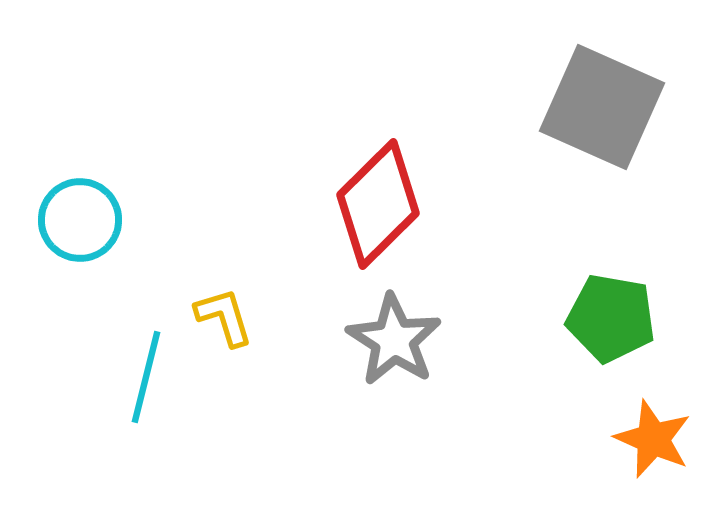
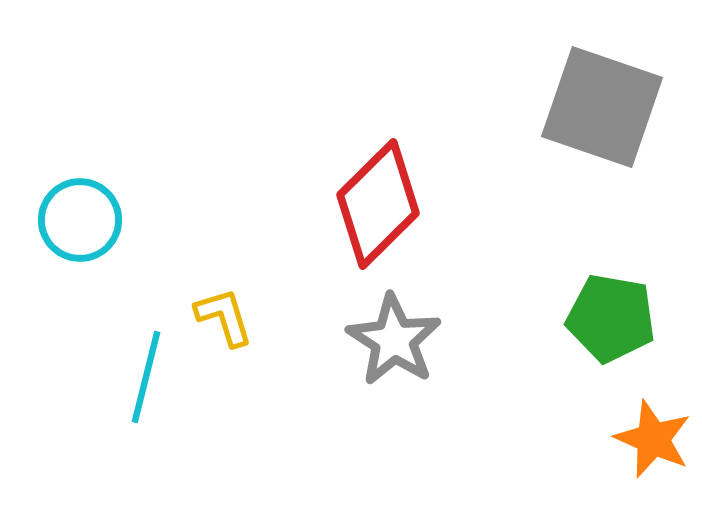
gray square: rotated 5 degrees counterclockwise
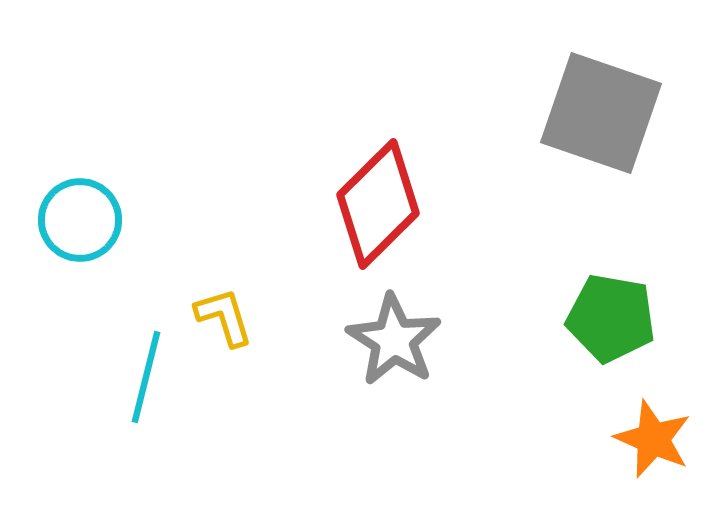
gray square: moved 1 px left, 6 px down
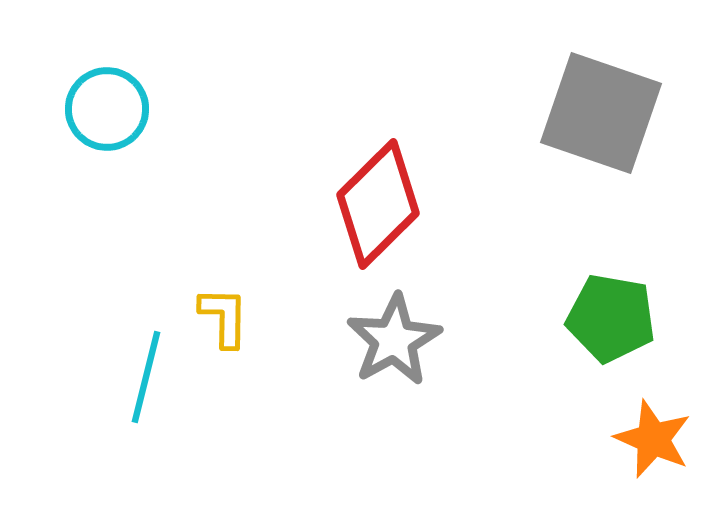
cyan circle: moved 27 px right, 111 px up
yellow L-shape: rotated 18 degrees clockwise
gray star: rotated 10 degrees clockwise
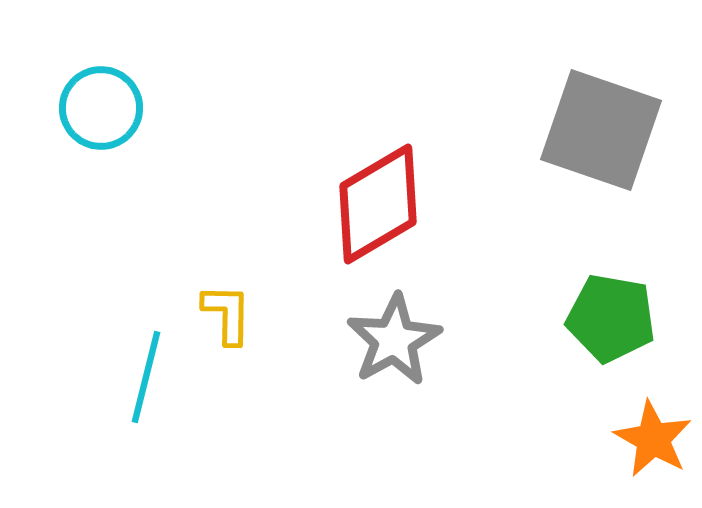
cyan circle: moved 6 px left, 1 px up
gray square: moved 17 px down
red diamond: rotated 14 degrees clockwise
yellow L-shape: moved 3 px right, 3 px up
orange star: rotated 6 degrees clockwise
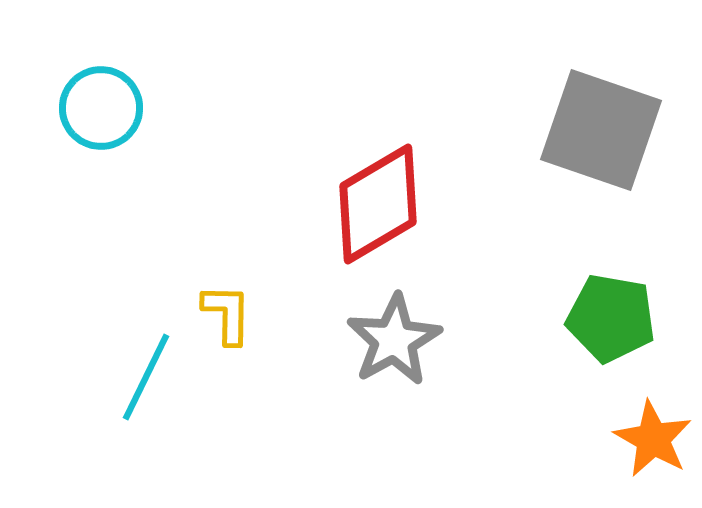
cyan line: rotated 12 degrees clockwise
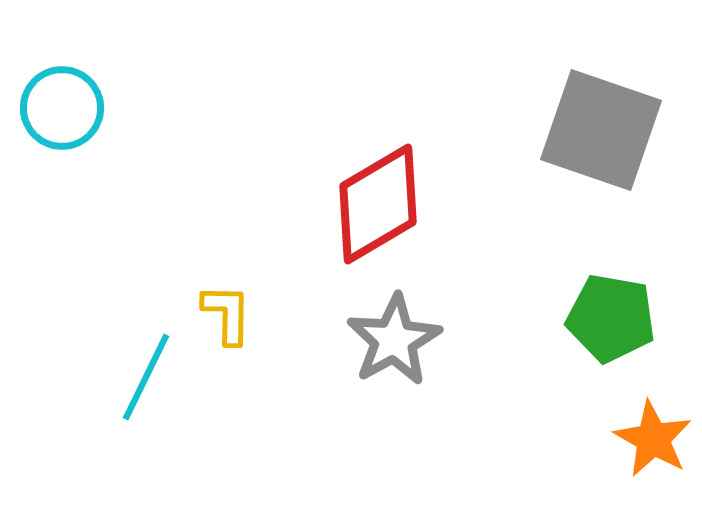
cyan circle: moved 39 px left
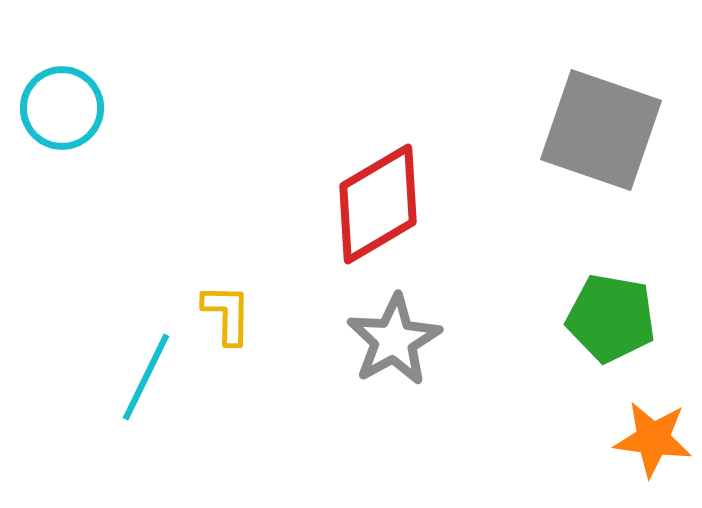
orange star: rotated 22 degrees counterclockwise
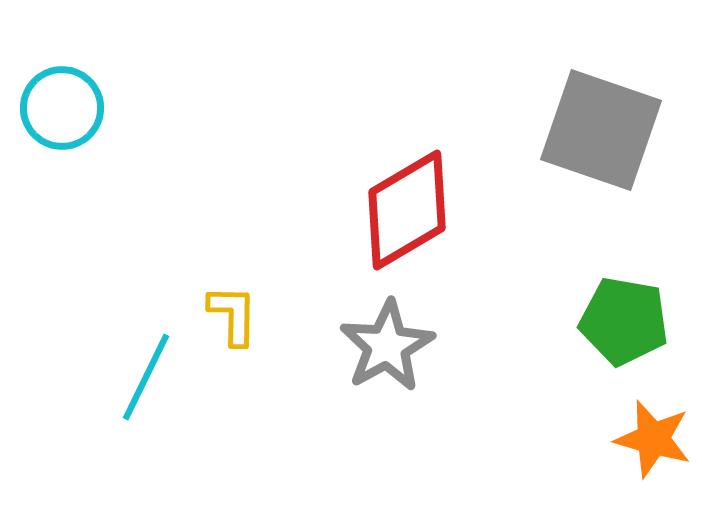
red diamond: moved 29 px right, 6 px down
yellow L-shape: moved 6 px right, 1 px down
green pentagon: moved 13 px right, 3 px down
gray star: moved 7 px left, 6 px down
orange star: rotated 8 degrees clockwise
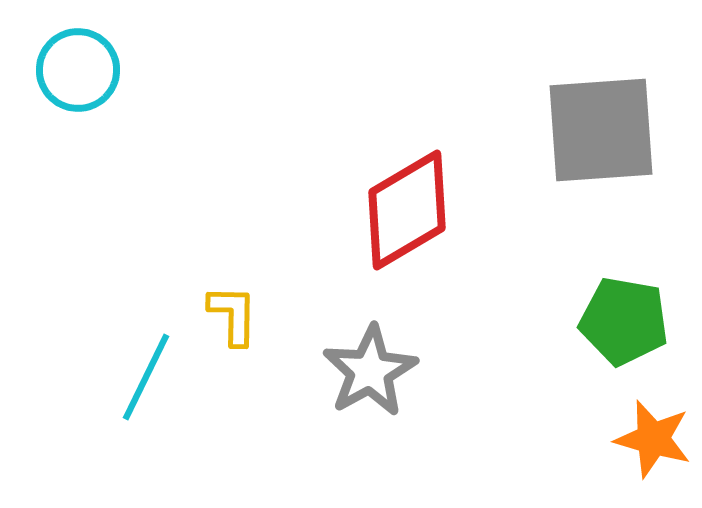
cyan circle: moved 16 px right, 38 px up
gray square: rotated 23 degrees counterclockwise
gray star: moved 17 px left, 25 px down
